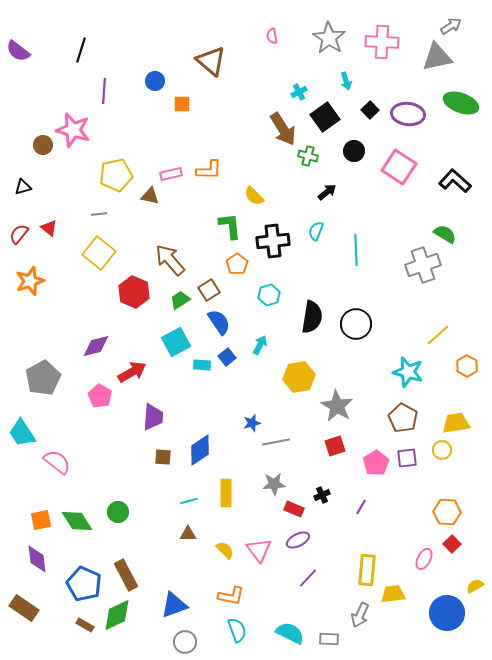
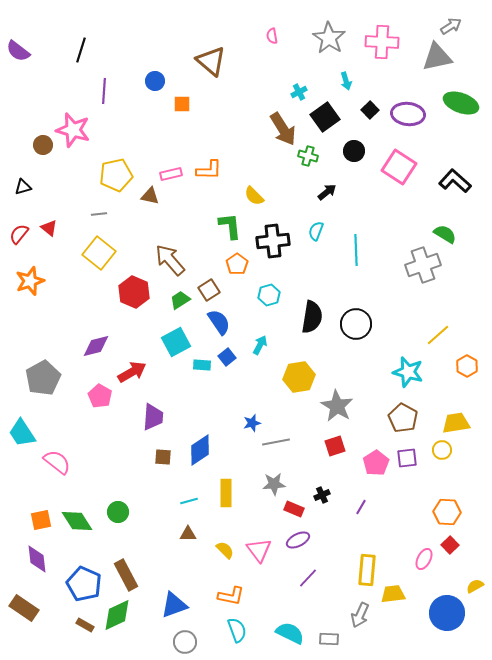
red square at (452, 544): moved 2 px left, 1 px down
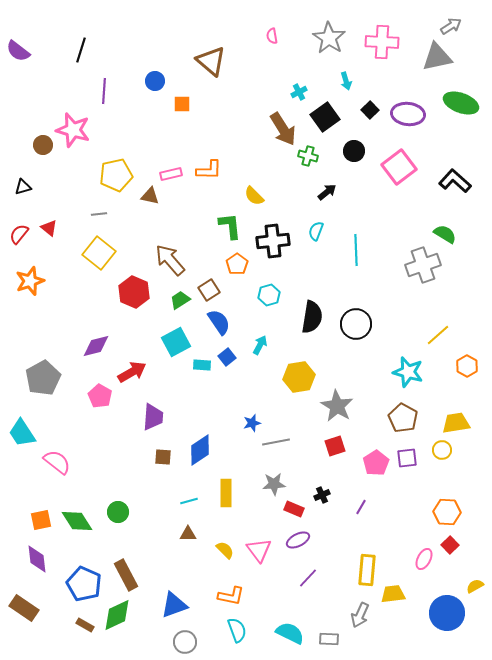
pink square at (399, 167): rotated 20 degrees clockwise
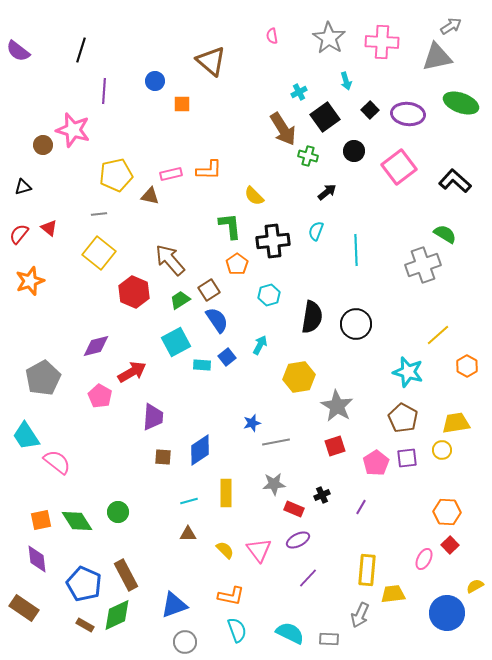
blue semicircle at (219, 322): moved 2 px left, 2 px up
cyan trapezoid at (22, 433): moved 4 px right, 3 px down
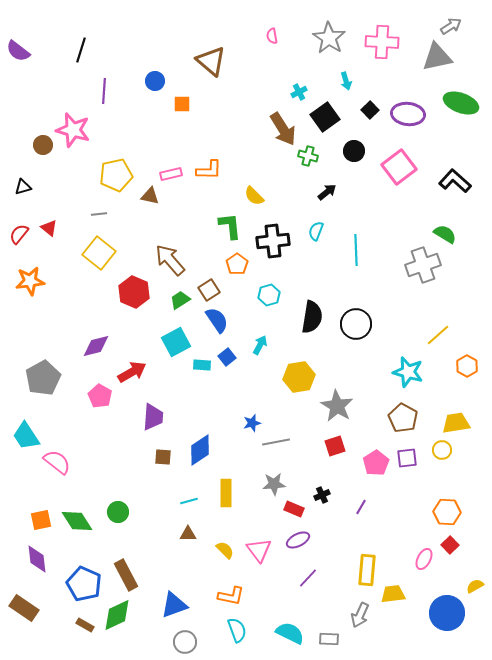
orange star at (30, 281): rotated 12 degrees clockwise
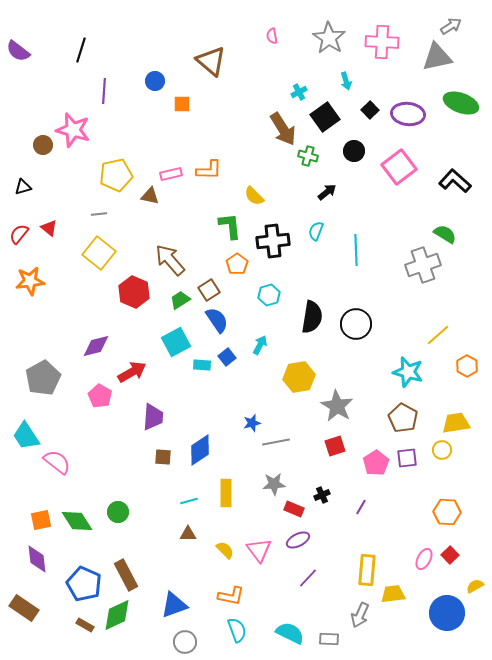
red square at (450, 545): moved 10 px down
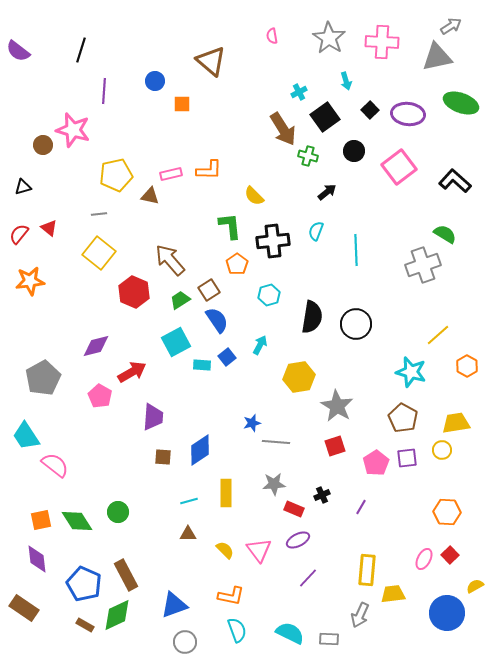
cyan star at (408, 372): moved 3 px right
gray line at (276, 442): rotated 16 degrees clockwise
pink semicircle at (57, 462): moved 2 px left, 3 px down
